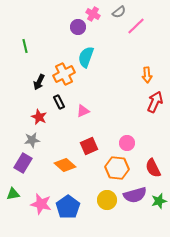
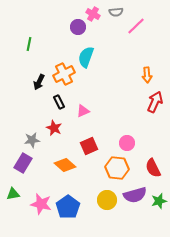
gray semicircle: moved 3 px left; rotated 32 degrees clockwise
green line: moved 4 px right, 2 px up; rotated 24 degrees clockwise
red star: moved 15 px right, 11 px down
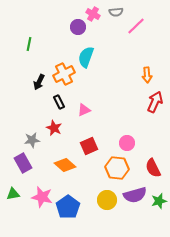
pink triangle: moved 1 px right, 1 px up
purple rectangle: rotated 60 degrees counterclockwise
pink star: moved 1 px right, 7 px up
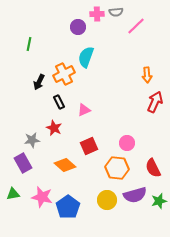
pink cross: moved 4 px right; rotated 32 degrees counterclockwise
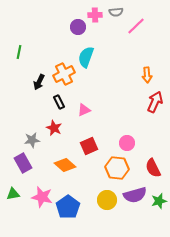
pink cross: moved 2 px left, 1 px down
green line: moved 10 px left, 8 px down
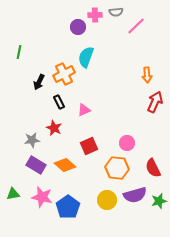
purple rectangle: moved 13 px right, 2 px down; rotated 30 degrees counterclockwise
